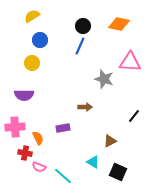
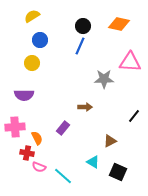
gray star: rotated 18 degrees counterclockwise
purple rectangle: rotated 40 degrees counterclockwise
orange semicircle: moved 1 px left
red cross: moved 2 px right
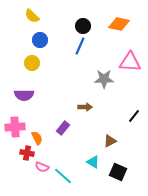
yellow semicircle: rotated 105 degrees counterclockwise
pink semicircle: moved 3 px right
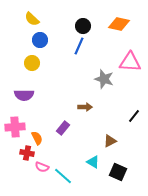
yellow semicircle: moved 3 px down
blue line: moved 1 px left
gray star: rotated 18 degrees clockwise
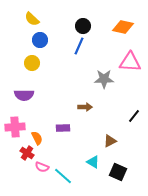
orange diamond: moved 4 px right, 3 px down
gray star: rotated 18 degrees counterclockwise
purple rectangle: rotated 48 degrees clockwise
red cross: rotated 24 degrees clockwise
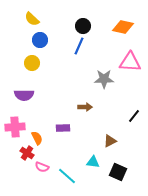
cyan triangle: rotated 24 degrees counterclockwise
cyan line: moved 4 px right
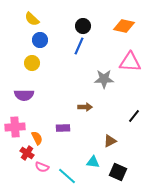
orange diamond: moved 1 px right, 1 px up
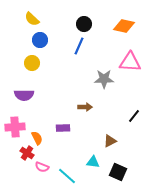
black circle: moved 1 px right, 2 px up
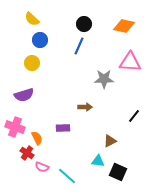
purple semicircle: rotated 18 degrees counterclockwise
pink cross: rotated 24 degrees clockwise
cyan triangle: moved 5 px right, 1 px up
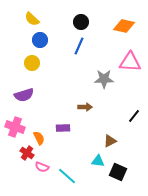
black circle: moved 3 px left, 2 px up
orange semicircle: moved 2 px right
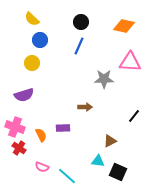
orange semicircle: moved 2 px right, 3 px up
red cross: moved 8 px left, 5 px up
